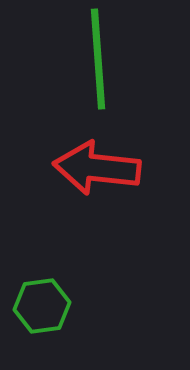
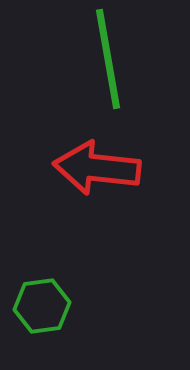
green line: moved 10 px right; rotated 6 degrees counterclockwise
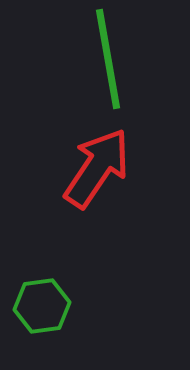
red arrow: rotated 118 degrees clockwise
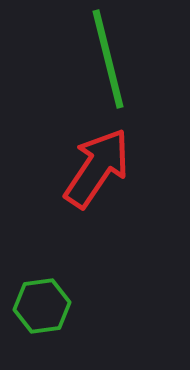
green line: rotated 4 degrees counterclockwise
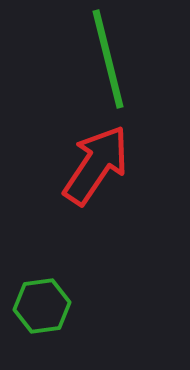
red arrow: moved 1 px left, 3 px up
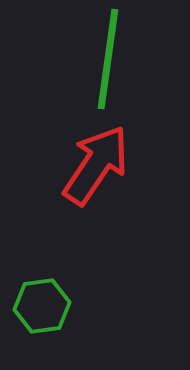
green line: rotated 22 degrees clockwise
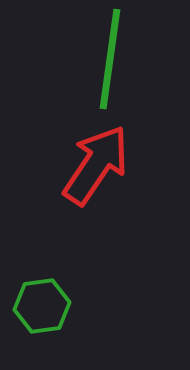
green line: moved 2 px right
